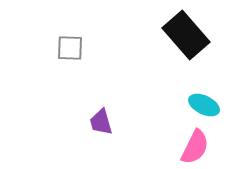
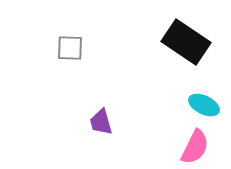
black rectangle: moved 7 px down; rotated 15 degrees counterclockwise
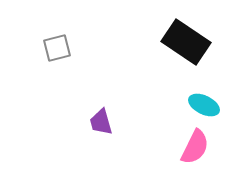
gray square: moved 13 px left; rotated 16 degrees counterclockwise
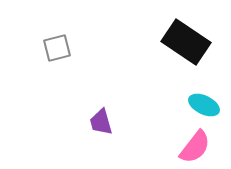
pink semicircle: rotated 12 degrees clockwise
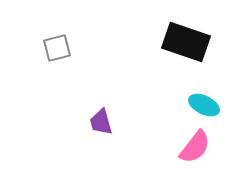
black rectangle: rotated 15 degrees counterclockwise
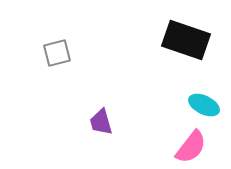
black rectangle: moved 2 px up
gray square: moved 5 px down
pink semicircle: moved 4 px left
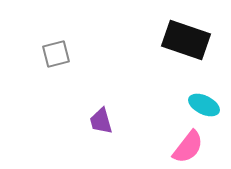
gray square: moved 1 px left, 1 px down
purple trapezoid: moved 1 px up
pink semicircle: moved 3 px left
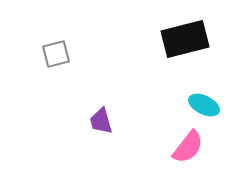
black rectangle: moved 1 px left, 1 px up; rotated 33 degrees counterclockwise
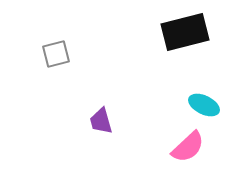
black rectangle: moved 7 px up
pink semicircle: rotated 9 degrees clockwise
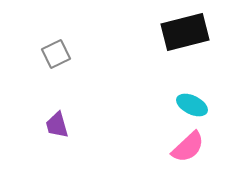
gray square: rotated 12 degrees counterclockwise
cyan ellipse: moved 12 px left
purple trapezoid: moved 44 px left, 4 px down
